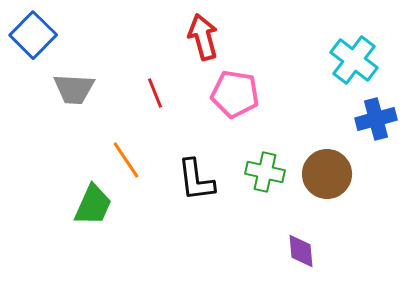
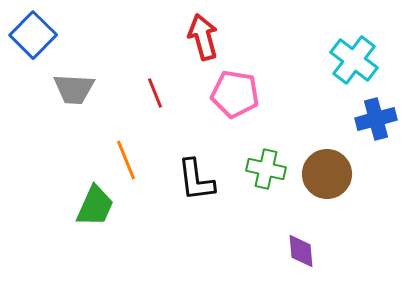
orange line: rotated 12 degrees clockwise
green cross: moved 1 px right, 3 px up
green trapezoid: moved 2 px right, 1 px down
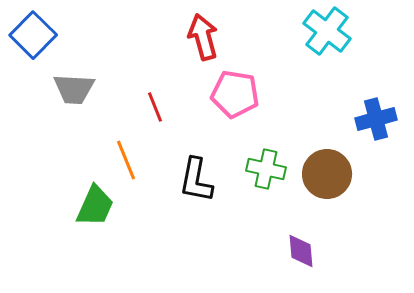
cyan cross: moved 27 px left, 29 px up
red line: moved 14 px down
black L-shape: rotated 18 degrees clockwise
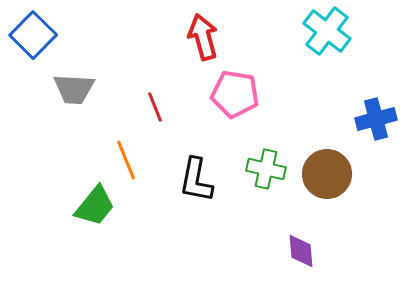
green trapezoid: rotated 15 degrees clockwise
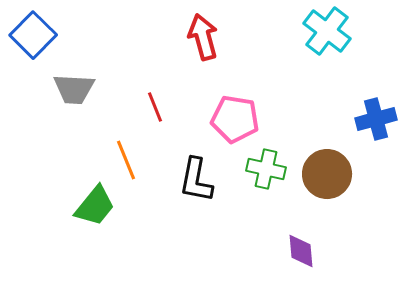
pink pentagon: moved 25 px down
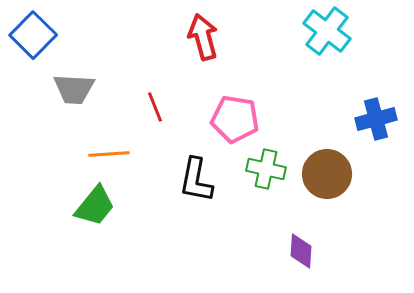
orange line: moved 17 px left, 6 px up; rotated 72 degrees counterclockwise
purple diamond: rotated 9 degrees clockwise
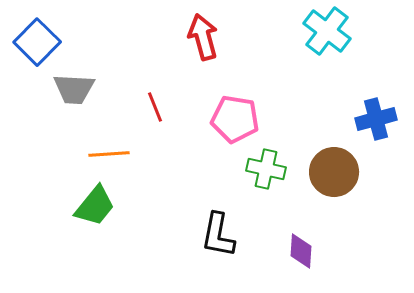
blue square: moved 4 px right, 7 px down
brown circle: moved 7 px right, 2 px up
black L-shape: moved 22 px right, 55 px down
